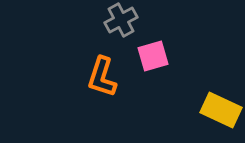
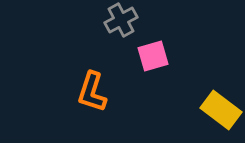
orange L-shape: moved 10 px left, 15 px down
yellow rectangle: rotated 12 degrees clockwise
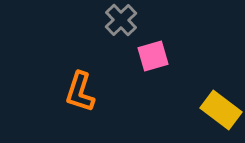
gray cross: rotated 16 degrees counterclockwise
orange L-shape: moved 12 px left
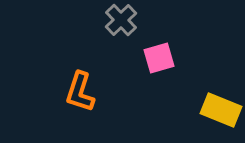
pink square: moved 6 px right, 2 px down
yellow rectangle: rotated 15 degrees counterclockwise
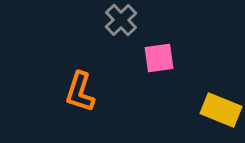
pink square: rotated 8 degrees clockwise
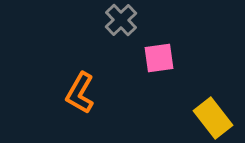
orange L-shape: moved 1 px down; rotated 12 degrees clockwise
yellow rectangle: moved 8 px left, 8 px down; rotated 30 degrees clockwise
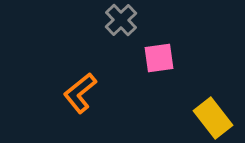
orange L-shape: rotated 21 degrees clockwise
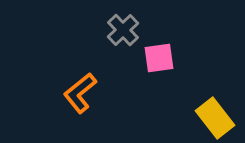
gray cross: moved 2 px right, 10 px down
yellow rectangle: moved 2 px right
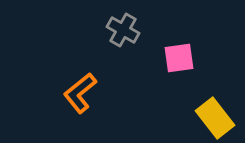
gray cross: rotated 16 degrees counterclockwise
pink square: moved 20 px right
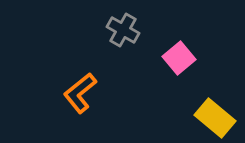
pink square: rotated 32 degrees counterclockwise
yellow rectangle: rotated 12 degrees counterclockwise
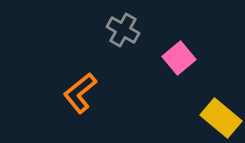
yellow rectangle: moved 6 px right
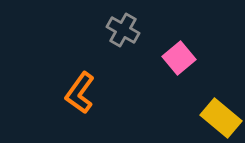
orange L-shape: rotated 15 degrees counterclockwise
